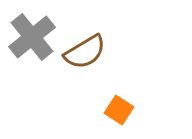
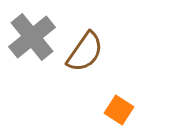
brown semicircle: rotated 24 degrees counterclockwise
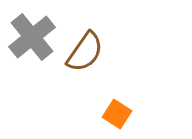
orange square: moved 2 px left, 4 px down
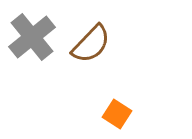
brown semicircle: moved 6 px right, 8 px up; rotated 9 degrees clockwise
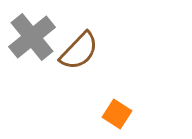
brown semicircle: moved 12 px left, 7 px down
